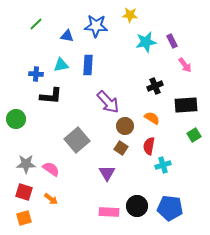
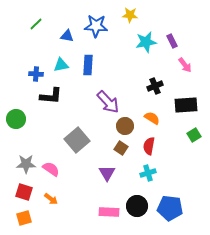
cyan cross: moved 15 px left, 8 px down
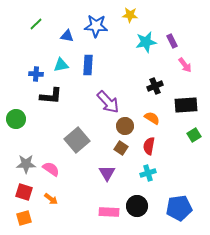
blue pentagon: moved 9 px right; rotated 15 degrees counterclockwise
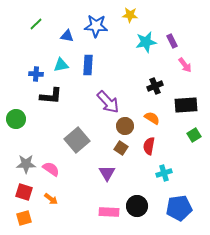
cyan cross: moved 16 px right
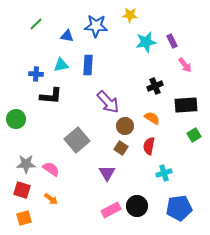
red square: moved 2 px left, 2 px up
pink rectangle: moved 2 px right, 2 px up; rotated 30 degrees counterclockwise
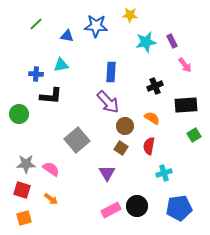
blue rectangle: moved 23 px right, 7 px down
green circle: moved 3 px right, 5 px up
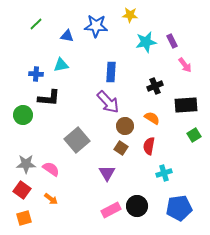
black L-shape: moved 2 px left, 2 px down
green circle: moved 4 px right, 1 px down
red square: rotated 18 degrees clockwise
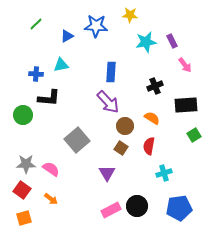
blue triangle: rotated 40 degrees counterclockwise
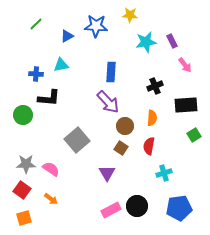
orange semicircle: rotated 63 degrees clockwise
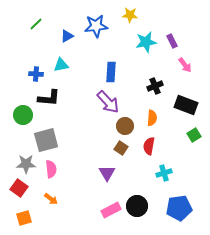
blue star: rotated 10 degrees counterclockwise
black rectangle: rotated 25 degrees clockwise
gray square: moved 31 px left; rotated 25 degrees clockwise
pink semicircle: rotated 48 degrees clockwise
red square: moved 3 px left, 2 px up
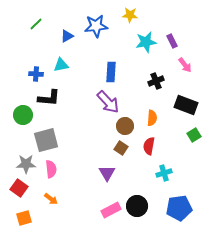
black cross: moved 1 px right, 5 px up
